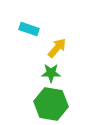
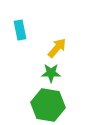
cyan rectangle: moved 9 px left, 1 px down; rotated 60 degrees clockwise
green hexagon: moved 3 px left, 1 px down
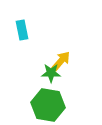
cyan rectangle: moved 2 px right
yellow arrow: moved 4 px right, 13 px down
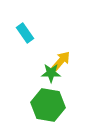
cyan rectangle: moved 3 px right, 3 px down; rotated 24 degrees counterclockwise
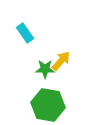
green star: moved 6 px left, 4 px up
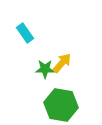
yellow arrow: moved 1 px right, 2 px down
green hexagon: moved 13 px right
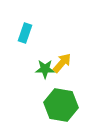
cyan rectangle: rotated 54 degrees clockwise
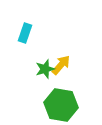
yellow arrow: moved 1 px left, 2 px down
green star: rotated 18 degrees counterclockwise
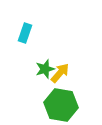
yellow arrow: moved 1 px left, 8 px down
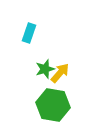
cyan rectangle: moved 4 px right
green hexagon: moved 8 px left
